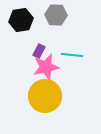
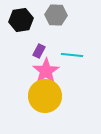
pink star: moved 4 px down; rotated 20 degrees counterclockwise
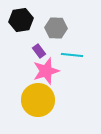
gray hexagon: moved 13 px down
purple rectangle: rotated 64 degrees counterclockwise
pink star: rotated 16 degrees clockwise
yellow circle: moved 7 px left, 4 px down
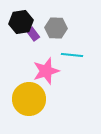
black hexagon: moved 2 px down
purple rectangle: moved 6 px left, 17 px up
yellow circle: moved 9 px left, 1 px up
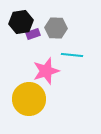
purple rectangle: rotated 72 degrees counterclockwise
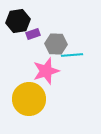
black hexagon: moved 3 px left, 1 px up
gray hexagon: moved 16 px down
cyan line: rotated 10 degrees counterclockwise
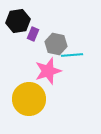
purple rectangle: rotated 48 degrees counterclockwise
gray hexagon: rotated 10 degrees clockwise
pink star: moved 2 px right
